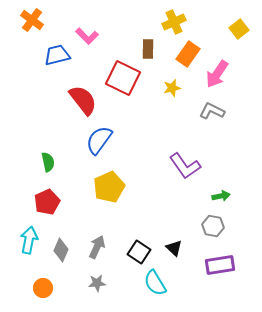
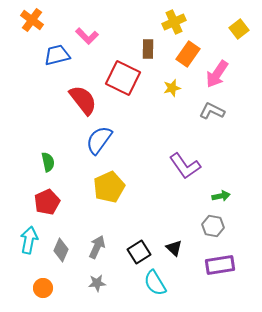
black square: rotated 25 degrees clockwise
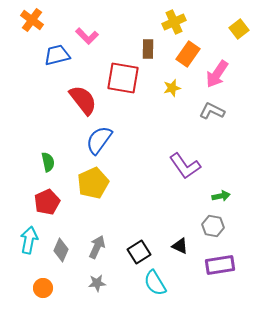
red square: rotated 16 degrees counterclockwise
yellow pentagon: moved 16 px left, 4 px up
black triangle: moved 6 px right, 2 px up; rotated 18 degrees counterclockwise
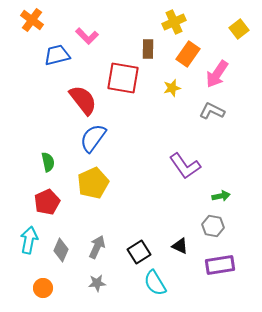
blue semicircle: moved 6 px left, 2 px up
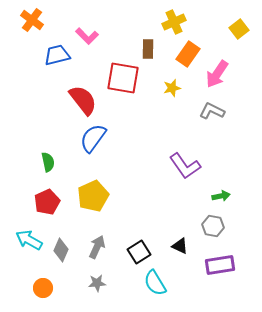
yellow pentagon: moved 13 px down
cyan arrow: rotated 72 degrees counterclockwise
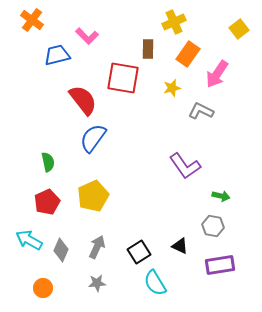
gray L-shape: moved 11 px left
green arrow: rotated 24 degrees clockwise
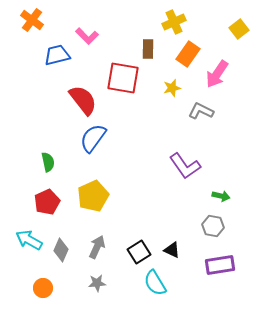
black triangle: moved 8 px left, 4 px down
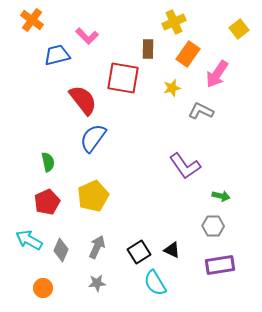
gray hexagon: rotated 10 degrees counterclockwise
